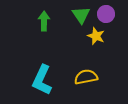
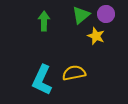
green triangle: rotated 24 degrees clockwise
yellow semicircle: moved 12 px left, 4 px up
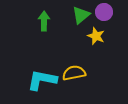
purple circle: moved 2 px left, 2 px up
cyan L-shape: rotated 76 degrees clockwise
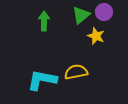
yellow semicircle: moved 2 px right, 1 px up
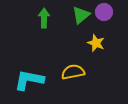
green arrow: moved 3 px up
yellow star: moved 7 px down
yellow semicircle: moved 3 px left
cyan L-shape: moved 13 px left
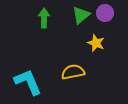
purple circle: moved 1 px right, 1 px down
cyan L-shape: moved 1 px left, 2 px down; rotated 56 degrees clockwise
